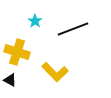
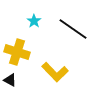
cyan star: moved 1 px left
black line: rotated 56 degrees clockwise
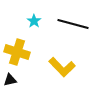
black line: moved 5 px up; rotated 20 degrees counterclockwise
yellow L-shape: moved 7 px right, 5 px up
black triangle: rotated 40 degrees counterclockwise
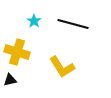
yellow L-shape: rotated 12 degrees clockwise
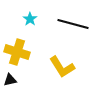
cyan star: moved 4 px left, 2 px up
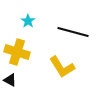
cyan star: moved 2 px left, 2 px down
black line: moved 8 px down
black triangle: rotated 40 degrees clockwise
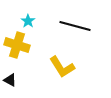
black line: moved 2 px right, 6 px up
yellow cross: moved 7 px up
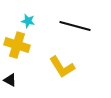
cyan star: rotated 24 degrees counterclockwise
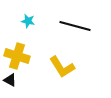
yellow cross: moved 11 px down
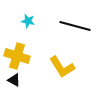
black triangle: moved 4 px right
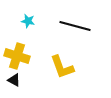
yellow L-shape: rotated 12 degrees clockwise
